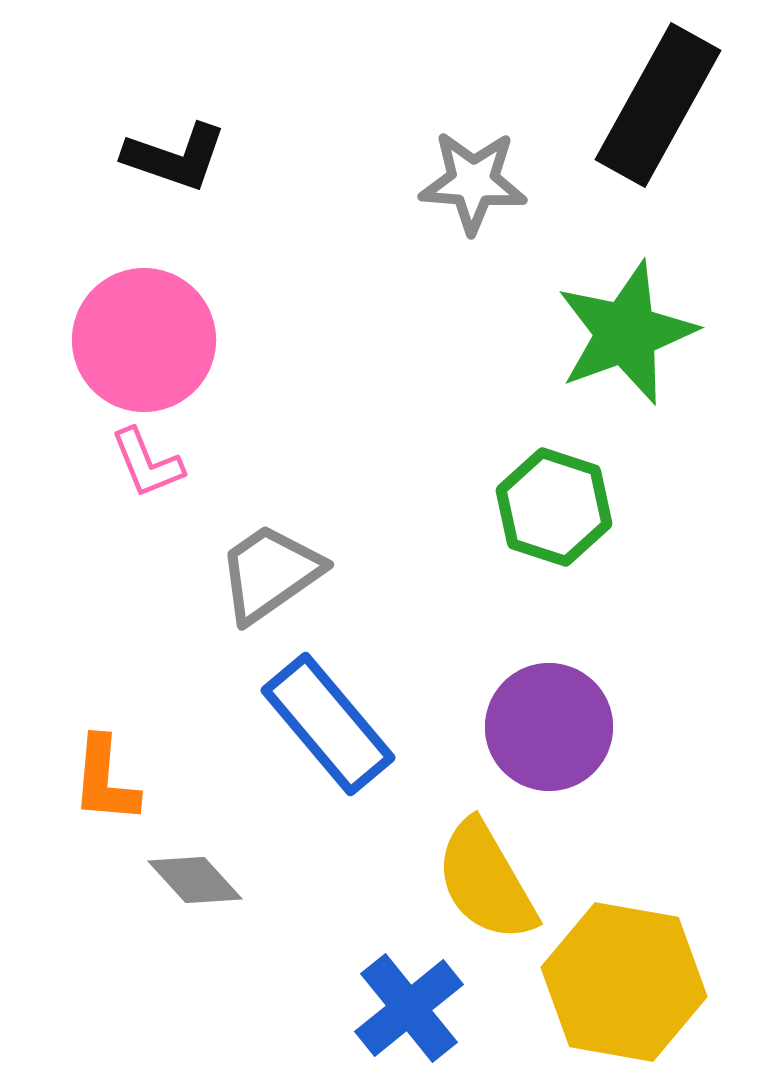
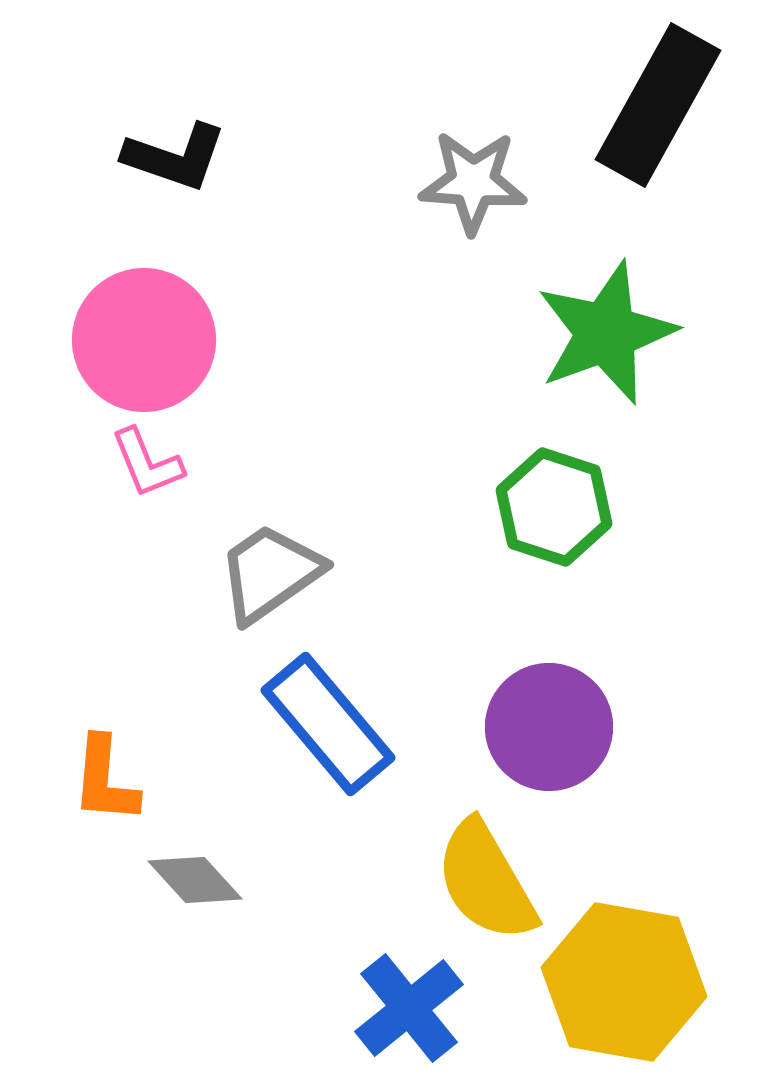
green star: moved 20 px left
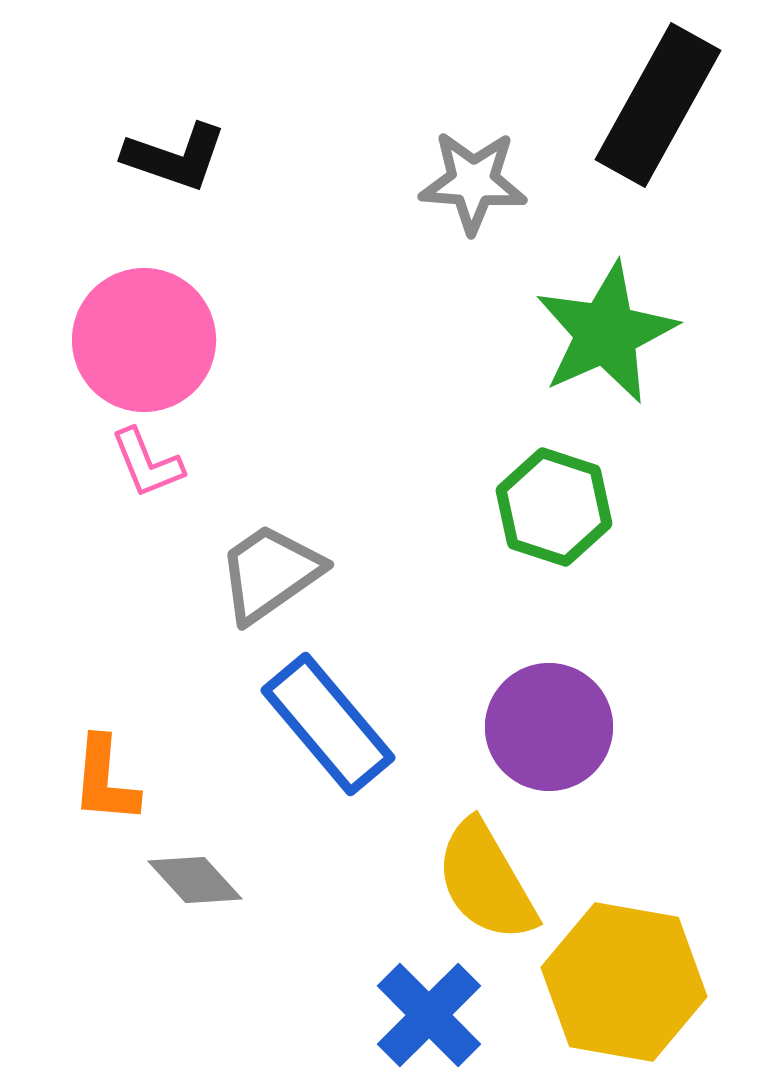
green star: rotated 4 degrees counterclockwise
blue cross: moved 20 px right, 7 px down; rotated 6 degrees counterclockwise
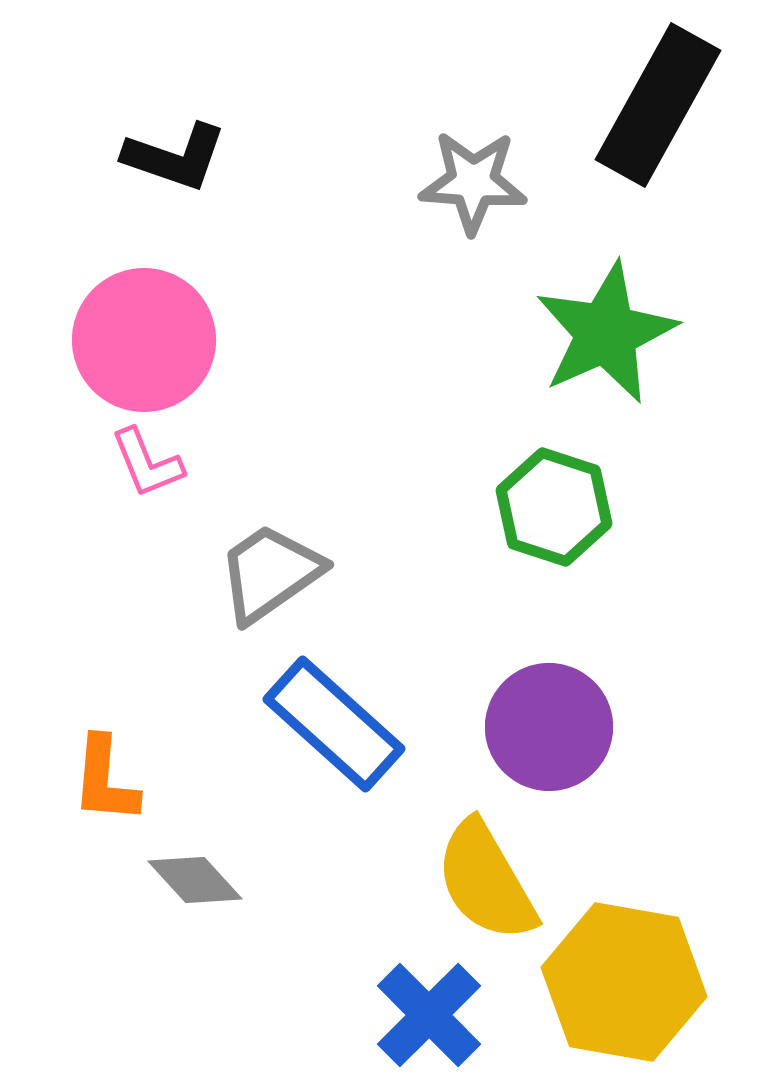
blue rectangle: moved 6 px right; rotated 8 degrees counterclockwise
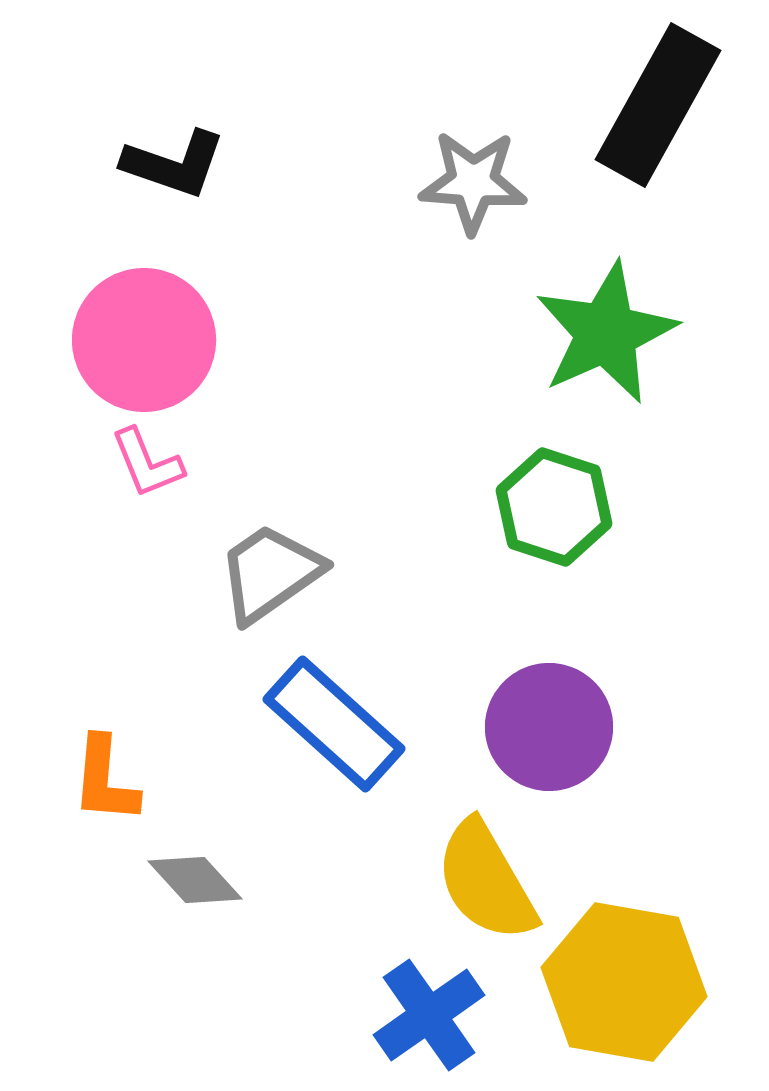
black L-shape: moved 1 px left, 7 px down
blue cross: rotated 10 degrees clockwise
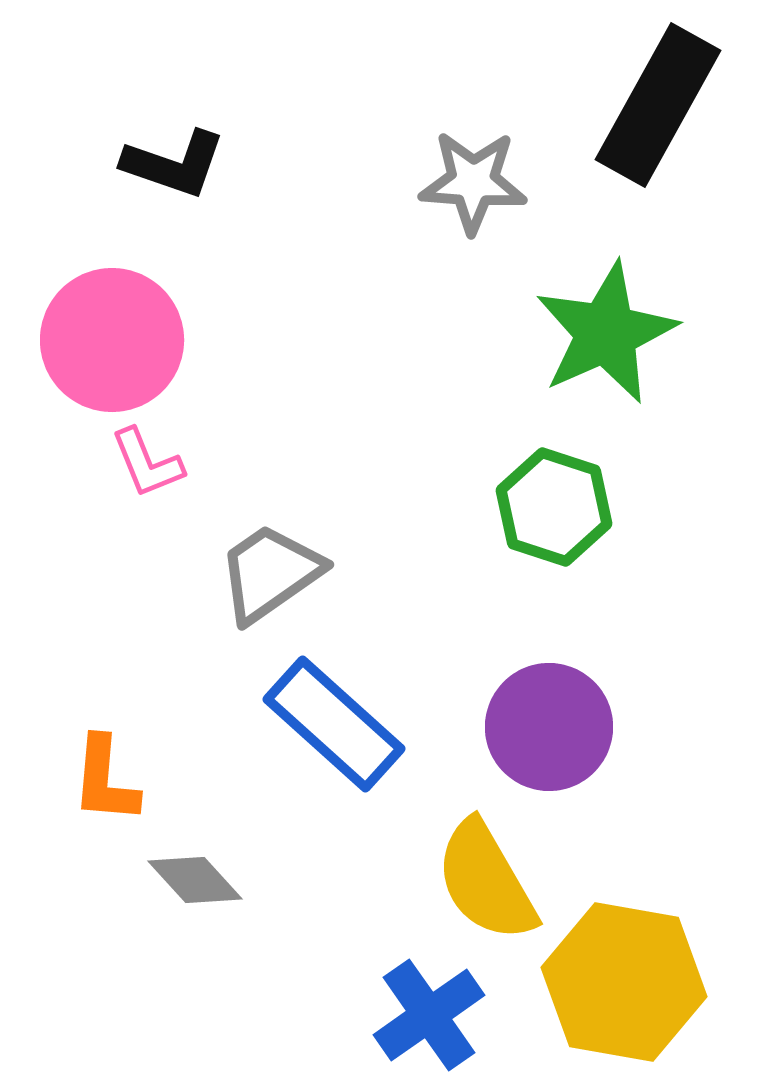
pink circle: moved 32 px left
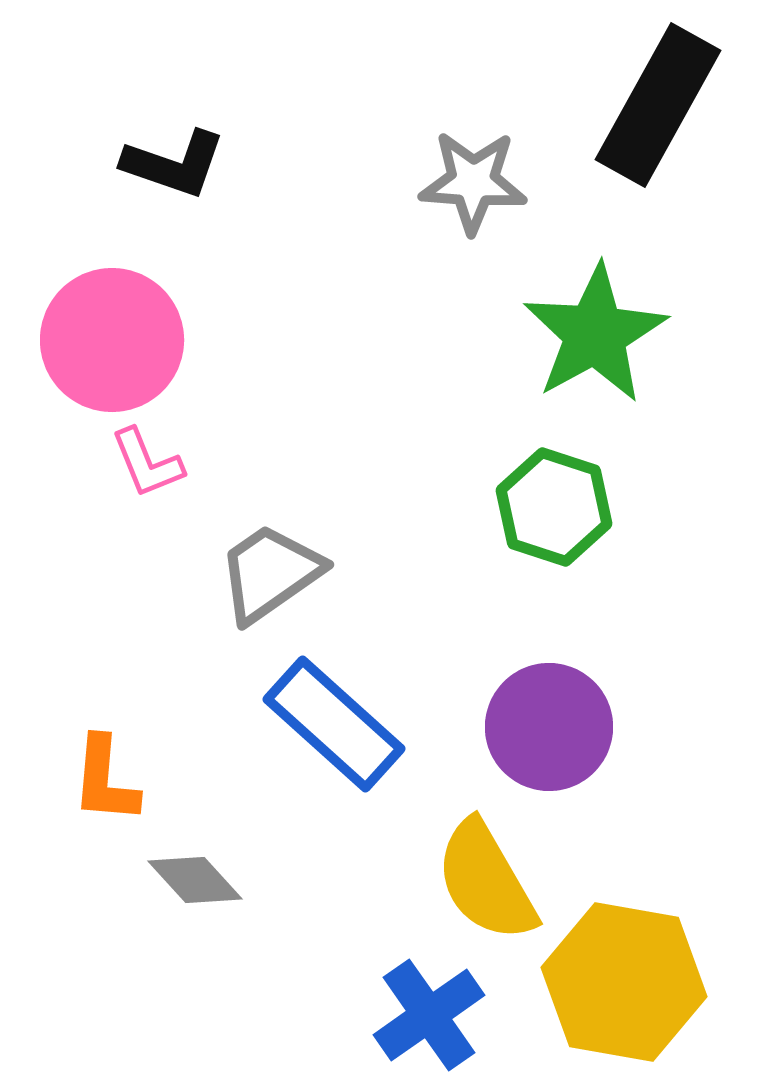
green star: moved 11 px left, 1 px down; rotated 5 degrees counterclockwise
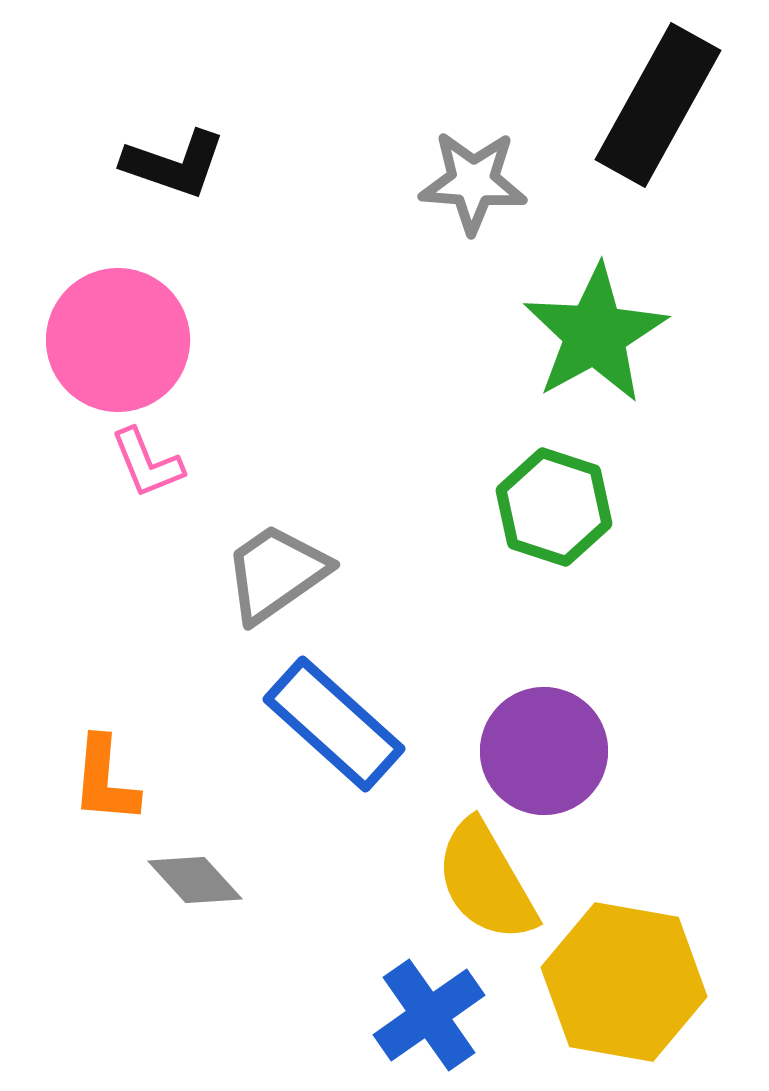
pink circle: moved 6 px right
gray trapezoid: moved 6 px right
purple circle: moved 5 px left, 24 px down
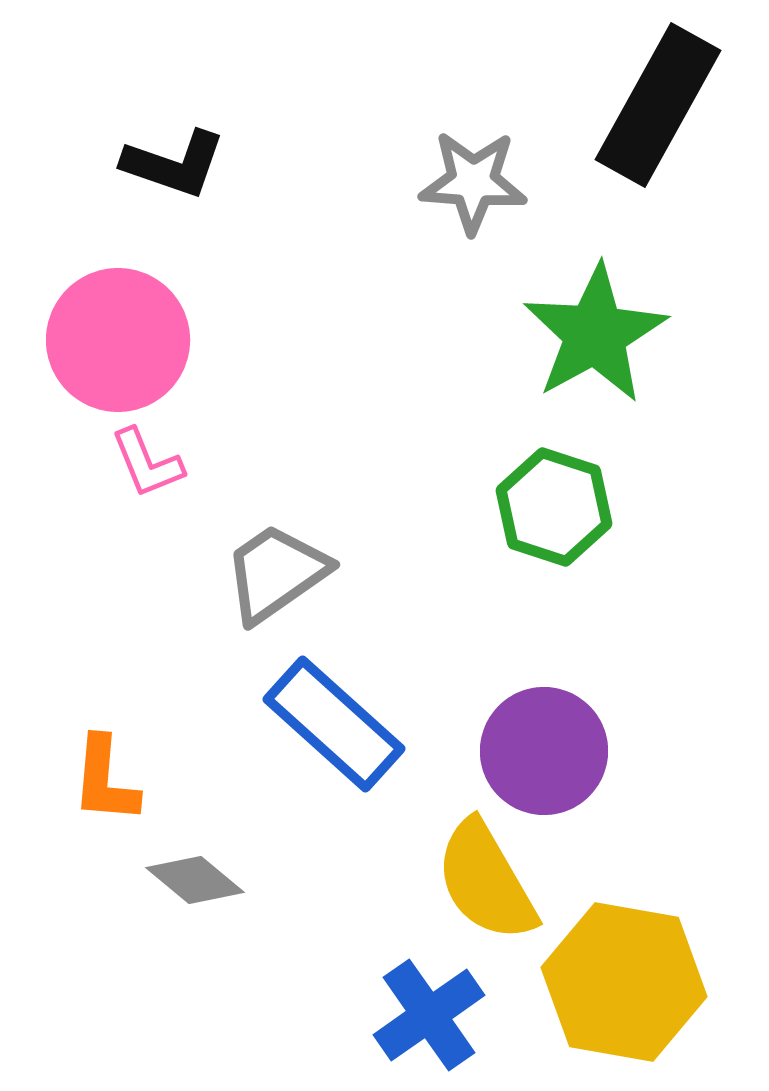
gray diamond: rotated 8 degrees counterclockwise
